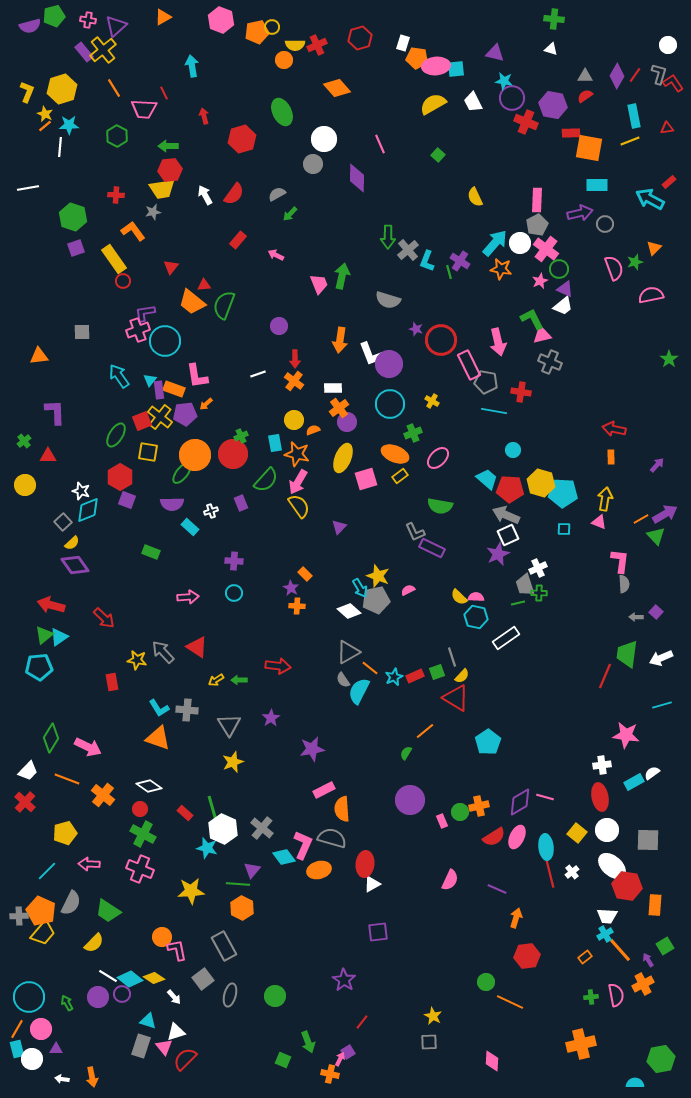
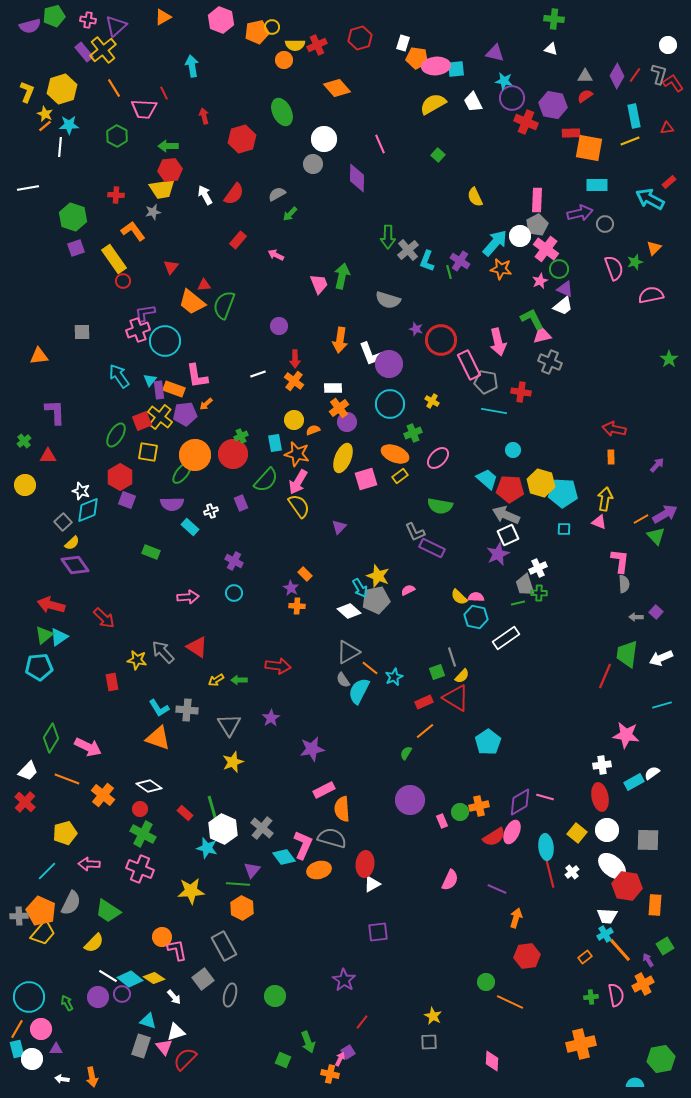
white circle at (520, 243): moved 7 px up
purple cross at (234, 561): rotated 24 degrees clockwise
red rectangle at (415, 676): moved 9 px right, 26 px down
pink ellipse at (517, 837): moved 5 px left, 5 px up
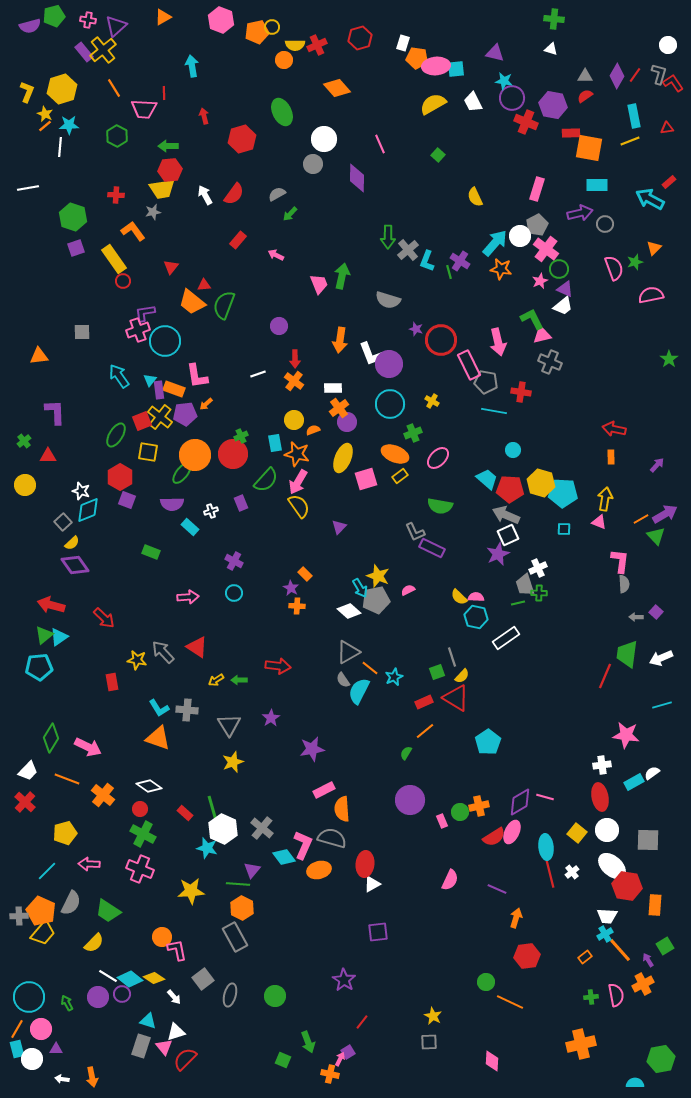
red line at (164, 93): rotated 24 degrees clockwise
pink rectangle at (537, 200): moved 11 px up; rotated 15 degrees clockwise
gray rectangle at (224, 946): moved 11 px right, 9 px up
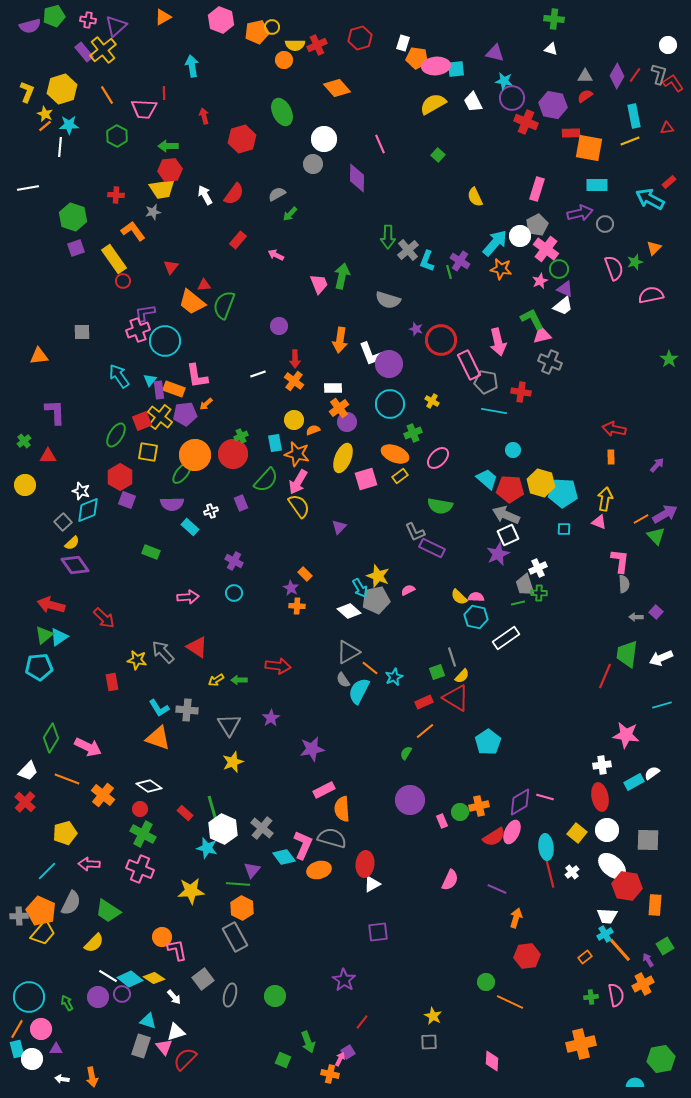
orange line at (114, 88): moved 7 px left, 7 px down
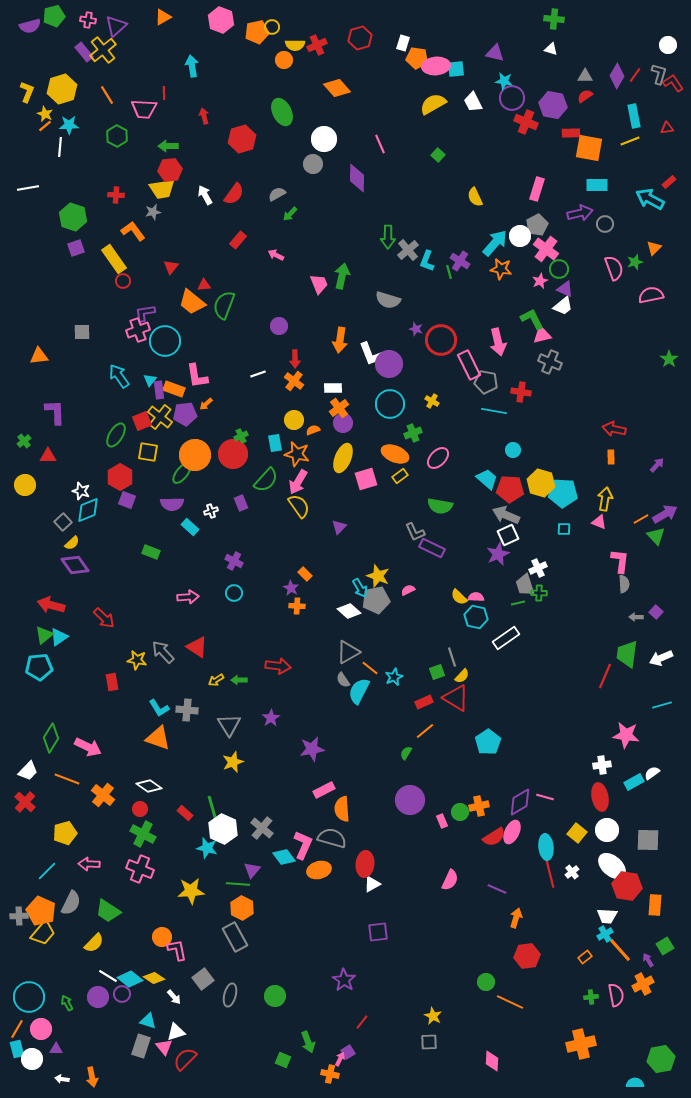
purple circle at (347, 422): moved 4 px left, 1 px down
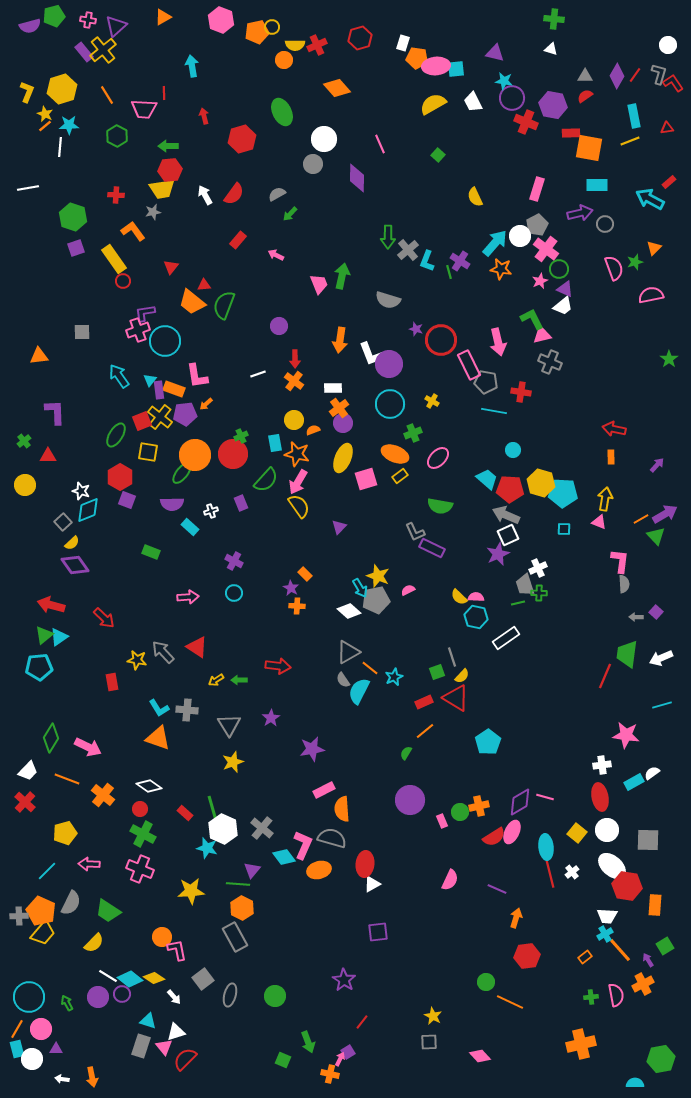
pink diamond at (492, 1061): moved 12 px left, 5 px up; rotated 45 degrees counterclockwise
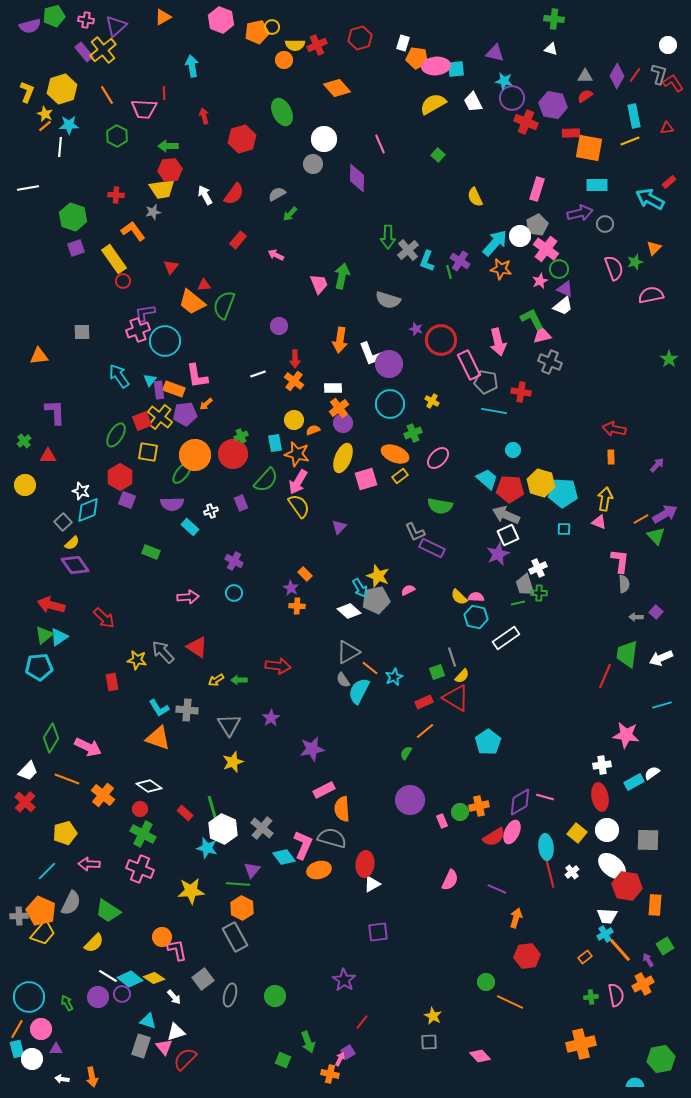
pink cross at (88, 20): moved 2 px left
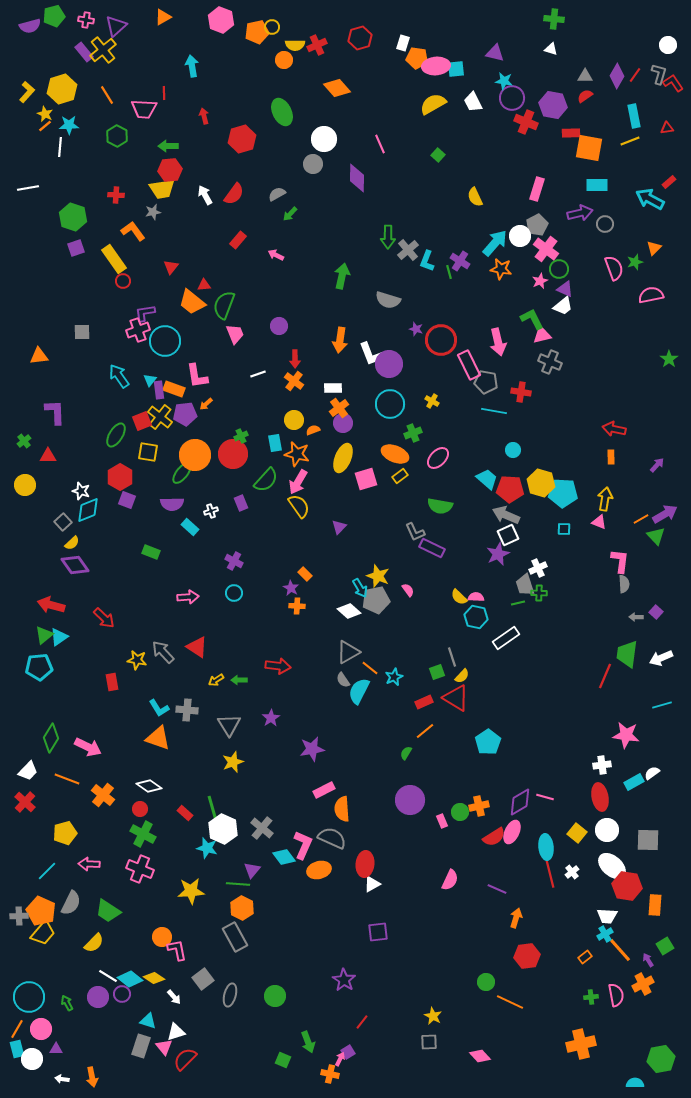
yellow L-shape at (27, 92): rotated 20 degrees clockwise
pink trapezoid at (319, 284): moved 84 px left, 50 px down
pink semicircle at (408, 590): rotated 80 degrees clockwise
gray semicircle at (332, 838): rotated 8 degrees clockwise
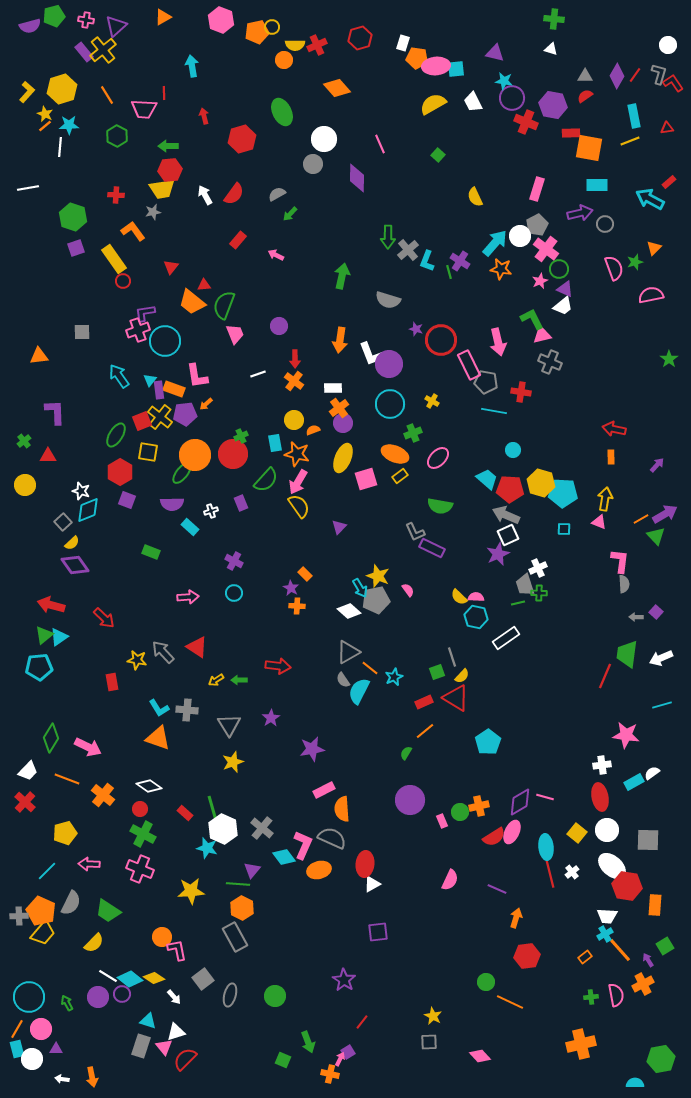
red hexagon at (120, 477): moved 5 px up
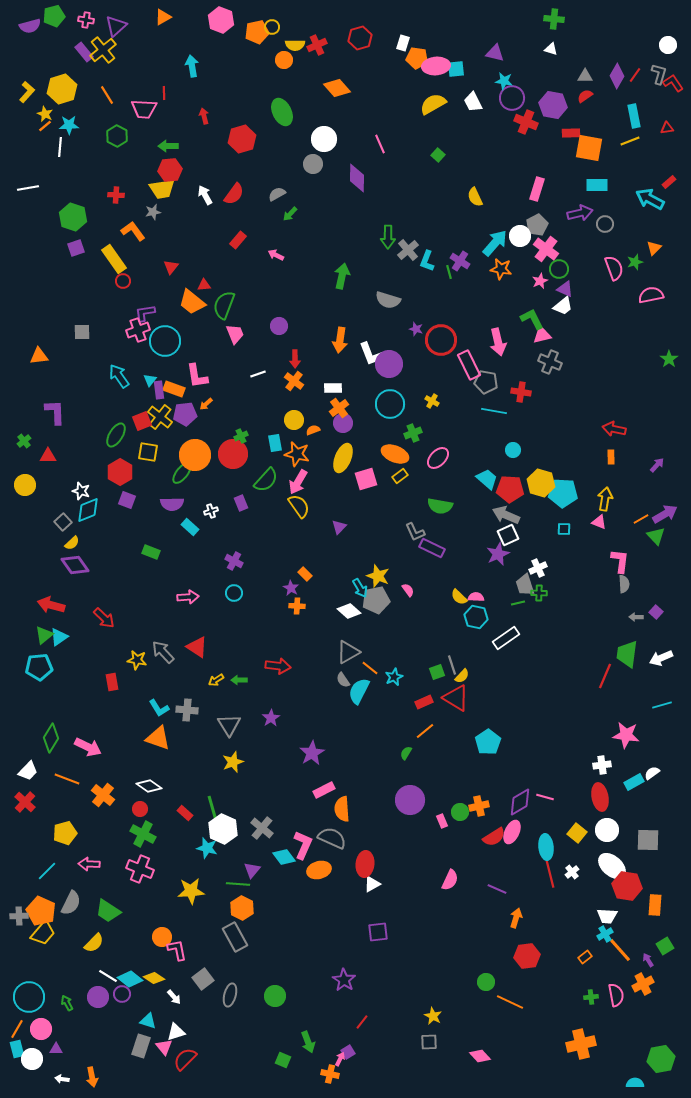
gray line at (452, 657): moved 8 px down
purple star at (312, 749): moved 4 px down; rotated 20 degrees counterclockwise
